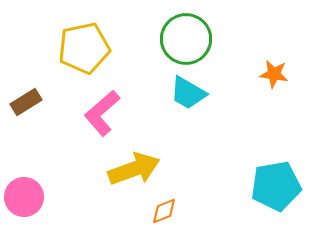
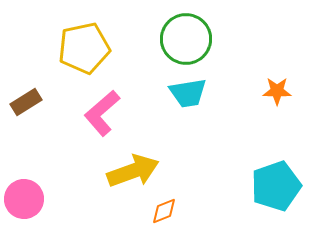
orange star: moved 3 px right, 17 px down; rotated 8 degrees counterclockwise
cyan trapezoid: rotated 39 degrees counterclockwise
yellow arrow: moved 1 px left, 2 px down
cyan pentagon: rotated 9 degrees counterclockwise
pink circle: moved 2 px down
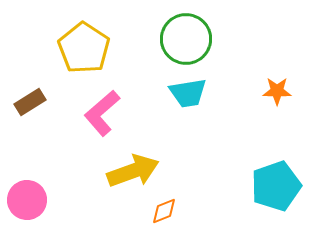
yellow pentagon: rotated 27 degrees counterclockwise
brown rectangle: moved 4 px right
pink circle: moved 3 px right, 1 px down
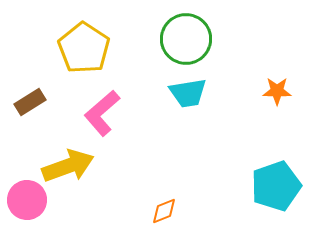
yellow arrow: moved 65 px left, 5 px up
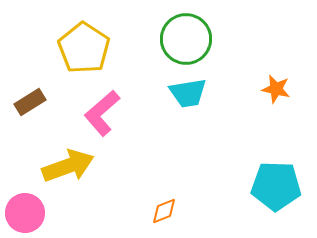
orange star: moved 1 px left, 2 px up; rotated 12 degrees clockwise
cyan pentagon: rotated 21 degrees clockwise
pink circle: moved 2 px left, 13 px down
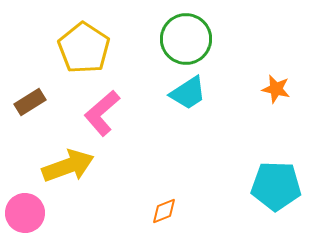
cyan trapezoid: rotated 24 degrees counterclockwise
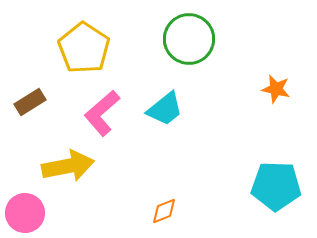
green circle: moved 3 px right
cyan trapezoid: moved 23 px left, 16 px down; rotated 6 degrees counterclockwise
yellow arrow: rotated 9 degrees clockwise
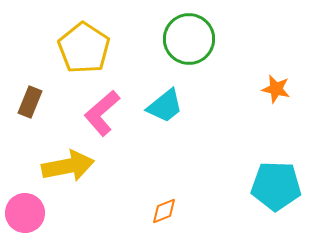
brown rectangle: rotated 36 degrees counterclockwise
cyan trapezoid: moved 3 px up
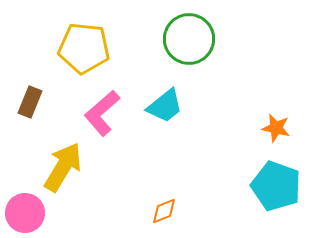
yellow pentagon: rotated 27 degrees counterclockwise
orange star: moved 39 px down
yellow arrow: moved 5 px left, 1 px down; rotated 48 degrees counterclockwise
cyan pentagon: rotated 18 degrees clockwise
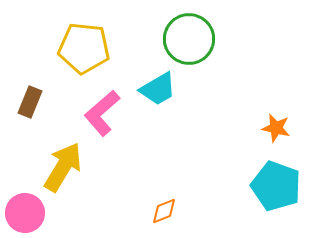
cyan trapezoid: moved 7 px left, 17 px up; rotated 9 degrees clockwise
